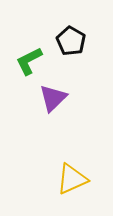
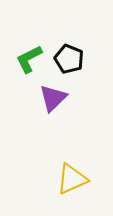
black pentagon: moved 2 px left, 18 px down; rotated 8 degrees counterclockwise
green L-shape: moved 2 px up
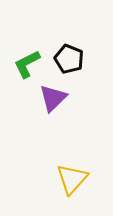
green L-shape: moved 2 px left, 5 px down
yellow triangle: rotated 24 degrees counterclockwise
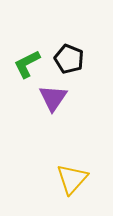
purple triangle: rotated 12 degrees counterclockwise
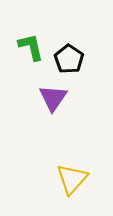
black pentagon: rotated 12 degrees clockwise
green L-shape: moved 4 px right, 17 px up; rotated 104 degrees clockwise
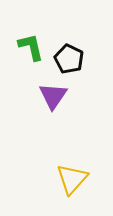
black pentagon: rotated 8 degrees counterclockwise
purple triangle: moved 2 px up
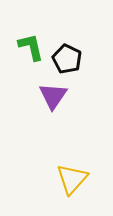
black pentagon: moved 2 px left
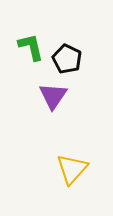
yellow triangle: moved 10 px up
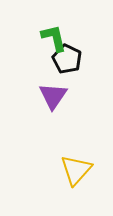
green L-shape: moved 23 px right, 9 px up
yellow triangle: moved 4 px right, 1 px down
